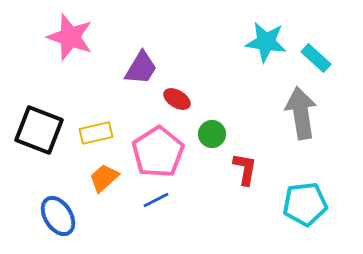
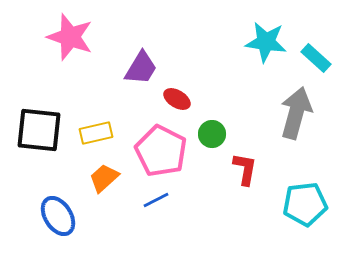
gray arrow: moved 5 px left; rotated 24 degrees clockwise
black square: rotated 15 degrees counterclockwise
pink pentagon: moved 3 px right, 1 px up; rotated 12 degrees counterclockwise
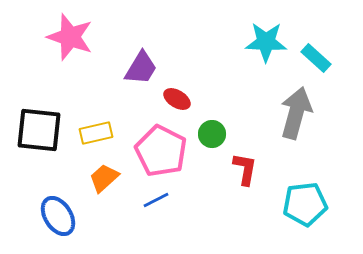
cyan star: rotated 6 degrees counterclockwise
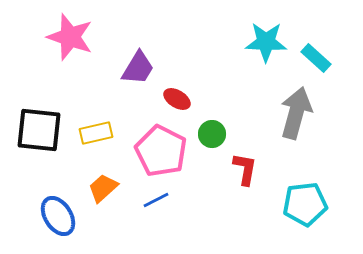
purple trapezoid: moved 3 px left
orange trapezoid: moved 1 px left, 10 px down
